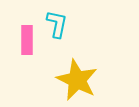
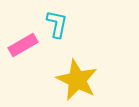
pink rectangle: moved 4 px left, 5 px down; rotated 60 degrees clockwise
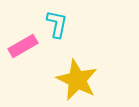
pink rectangle: moved 1 px down
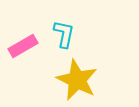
cyan L-shape: moved 7 px right, 10 px down
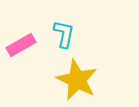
pink rectangle: moved 2 px left, 1 px up
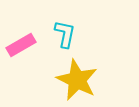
cyan L-shape: moved 1 px right
